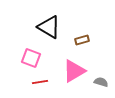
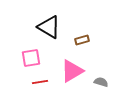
pink square: rotated 30 degrees counterclockwise
pink triangle: moved 2 px left
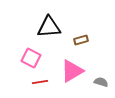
black triangle: rotated 35 degrees counterclockwise
brown rectangle: moved 1 px left
pink square: rotated 36 degrees clockwise
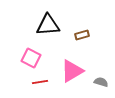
black triangle: moved 1 px left, 2 px up
brown rectangle: moved 1 px right, 5 px up
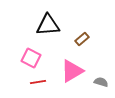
brown rectangle: moved 4 px down; rotated 24 degrees counterclockwise
red line: moved 2 px left
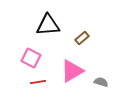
brown rectangle: moved 1 px up
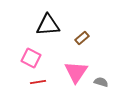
pink triangle: moved 4 px right, 1 px down; rotated 25 degrees counterclockwise
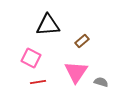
brown rectangle: moved 3 px down
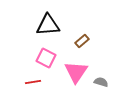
pink square: moved 15 px right
red line: moved 5 px left
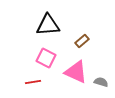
pink triangle: rotated 40 degrees counterclockwise
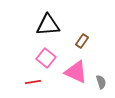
brown rectangle: rotated 16 degrees counterclockwise
pink square: rotated 12 degrees clockwise
gray semicircle: rotated 56 degrees clockwise
